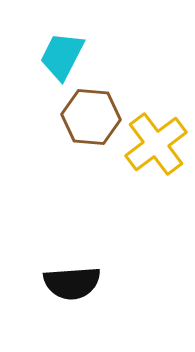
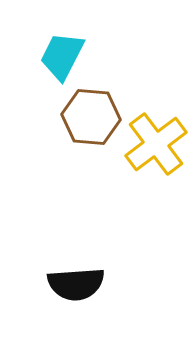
black semicircle: moved 4 px right, 1 px down
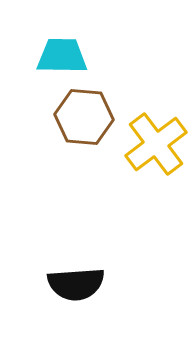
cyan trapezoid: rotated 64 degrees clockwise
brown hexagon: moved 7 px left
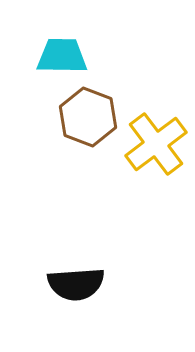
brown hexagon: moved 4 px right; rotated 16 degrees clockwise
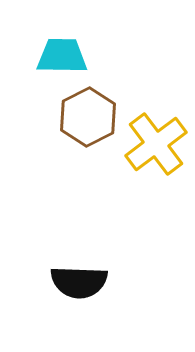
brown hexagon: rotated 12 degrees clockwise
black semicircle: moved 3 px right, 2 px up; rotated 6 degrees clockwise
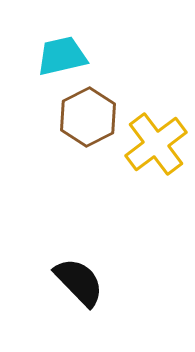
cyan trapezoid: rotated 14 degrees counterclockwise
black semicircle: rotated 136 degrees counterclockwise
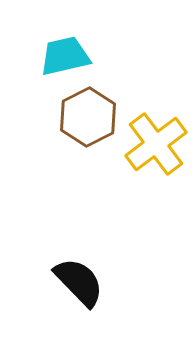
cyan trapezoid: moved 3 px right
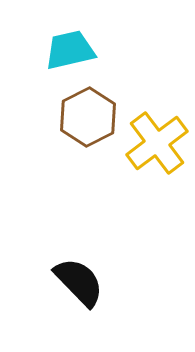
cyan trapezoid: moved 5 px right, 6 px up
yellow cross: moved 1 px right, 1 px up
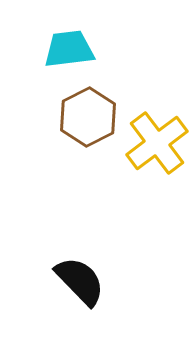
cyan trapezoid: moved 1 px left, 1 px up; rotated 6 degrees clockwise
black semicircle: moved 1 px right, 1 px up
